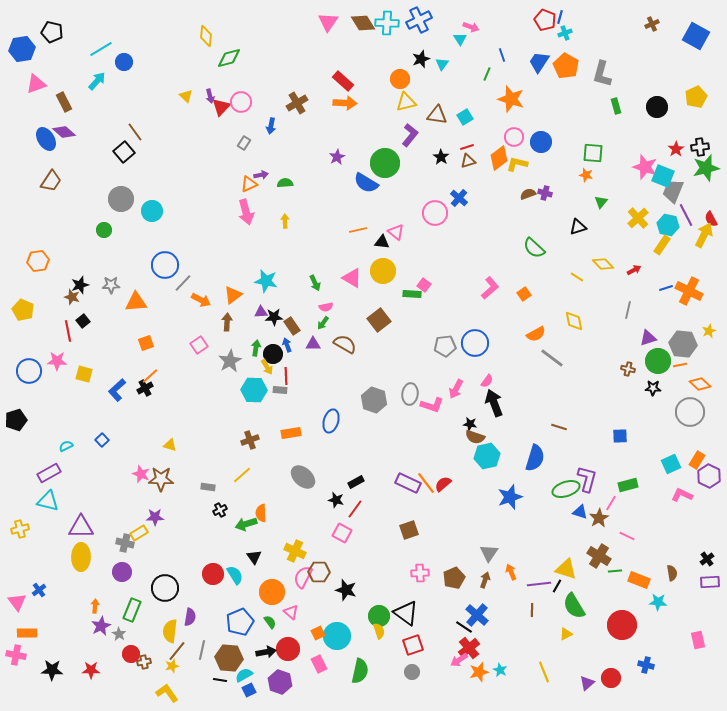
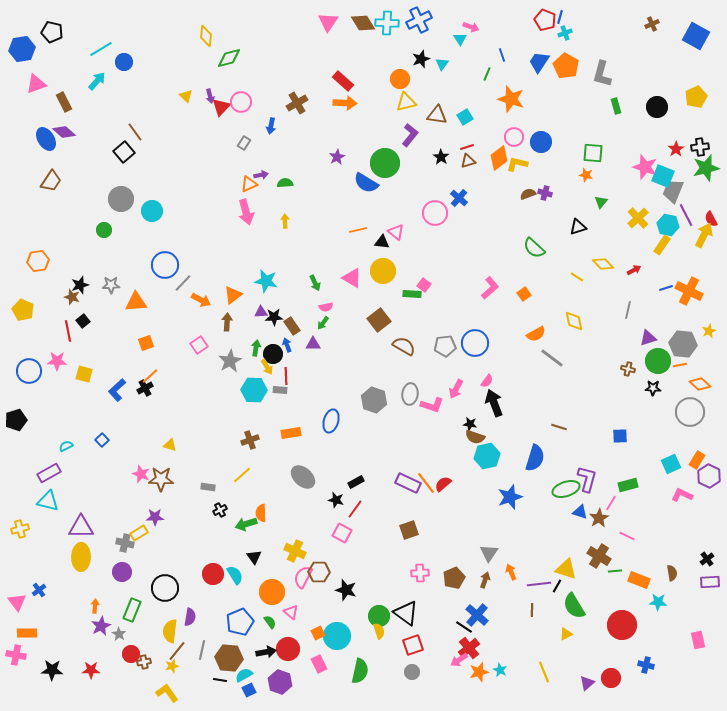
brown semicircle at (345, 344): moved 59 px right, 2 px down
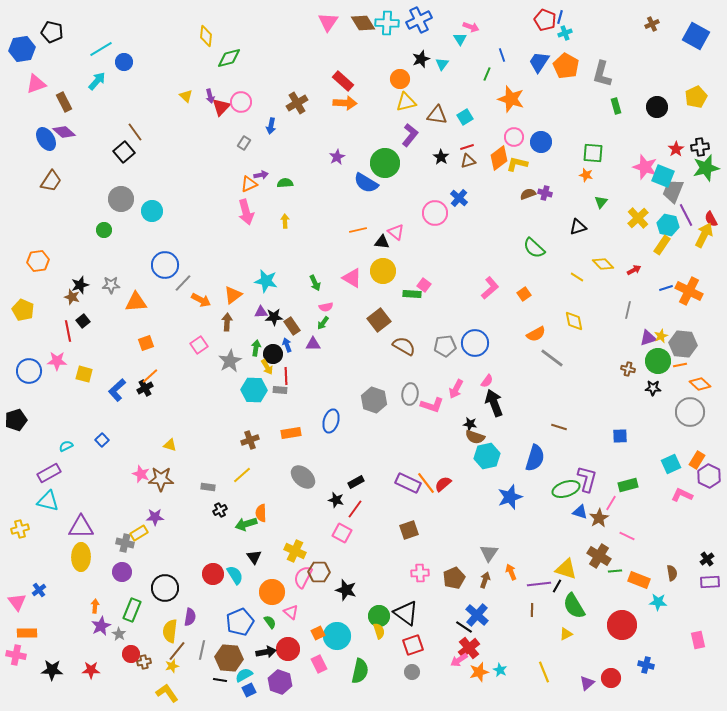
yellow star at (709, 331): moved 48 px left, 5 px down
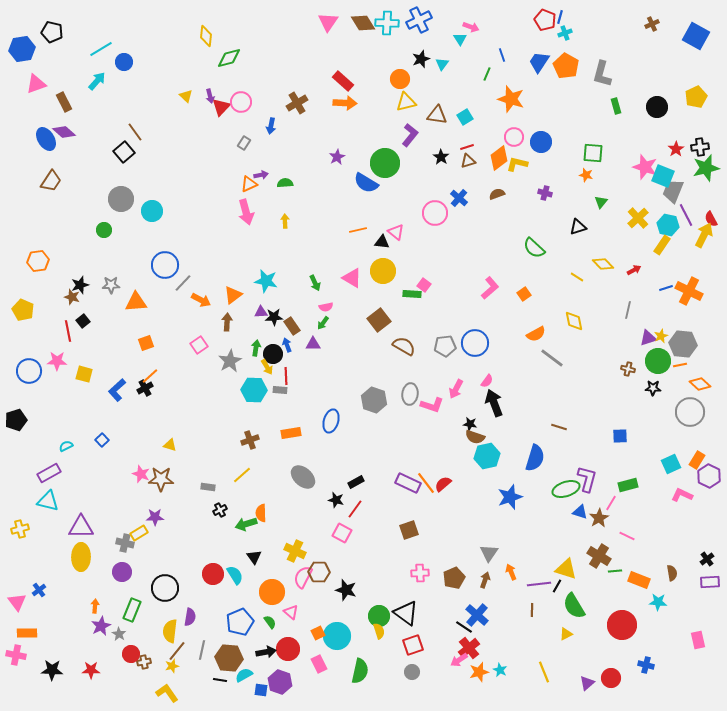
brown semicircle at (528, 194): moved 31 px left
blue square at (249, 690): moved 12 px right; rotated 32 degrees clockwise
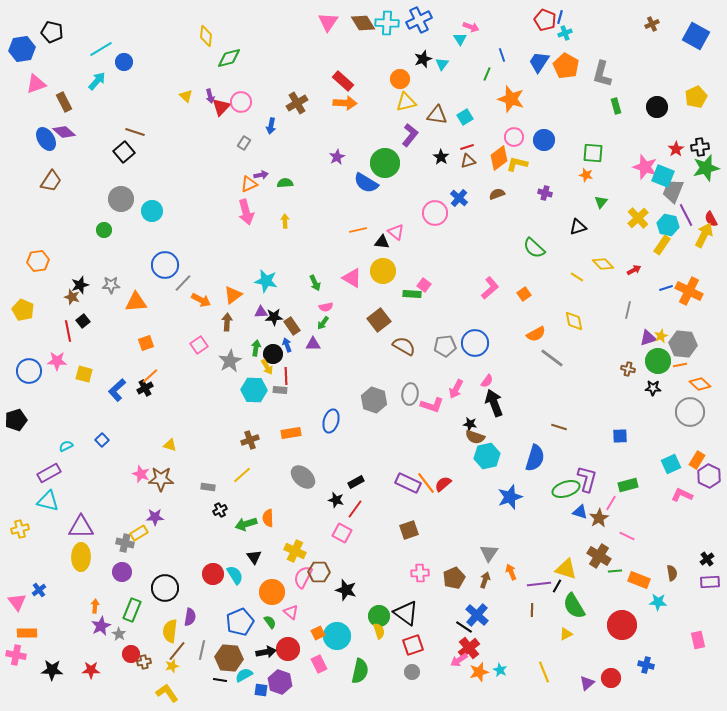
black star at (421, 59): moved 2 px right
brown line at (135, 132): rotated 36 degrees counterclockwise
blue circle at (541, 142): moved 3 px right, 2 px up
orange semicircle at (261, 513): moved 7 px right, 5 px down
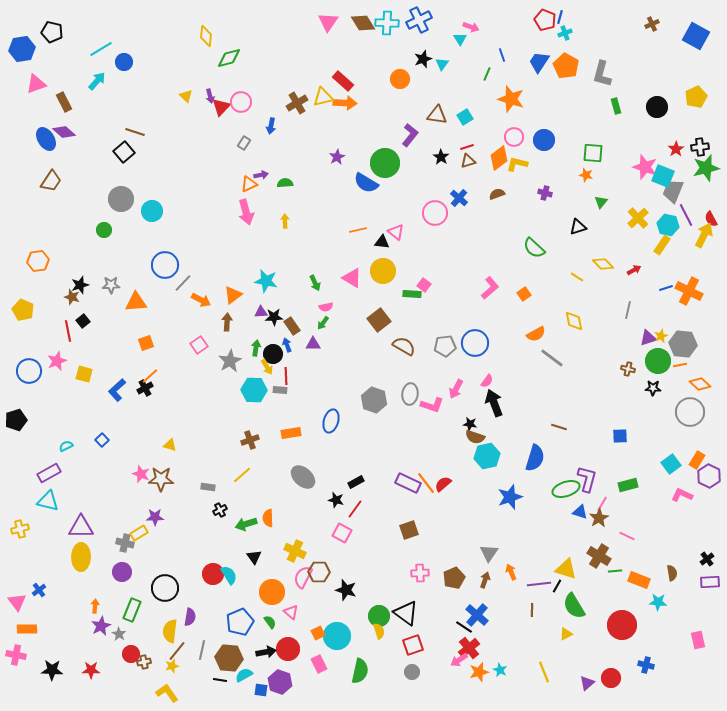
yellow triangle at (406, 102): moved 83 px left, 5 px up
pink star at (57, 361): rotated 24 degrees counterclockwise
cyan square at (671, 464): rotated 12 degrees counterclockwise
pink line at (611, 503): moved 9 px left, 1 px down
cyan semicircle at (235, 575): moved 6 px left
orange rectangle at (27, 633): moved 4 px up
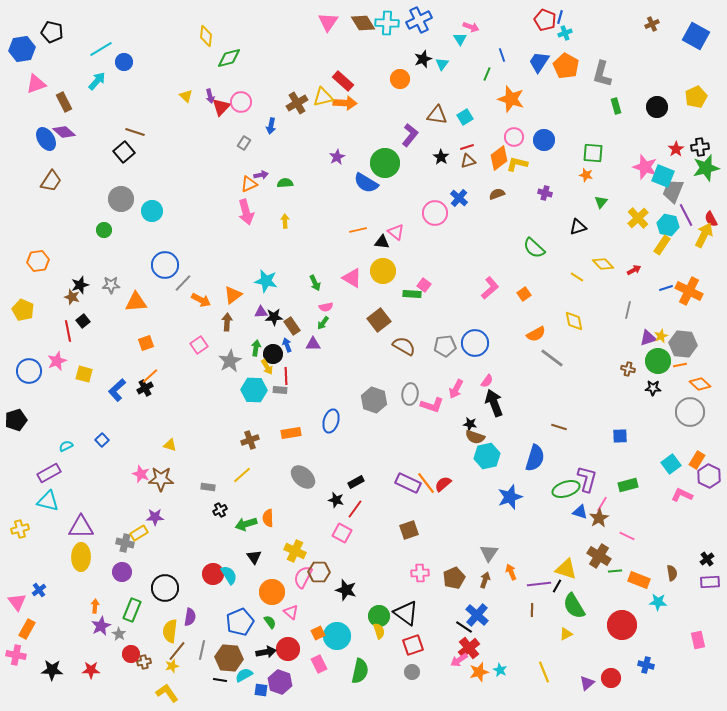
orange rectangle at (27, 629): rotated 60 degrees counterclockwise
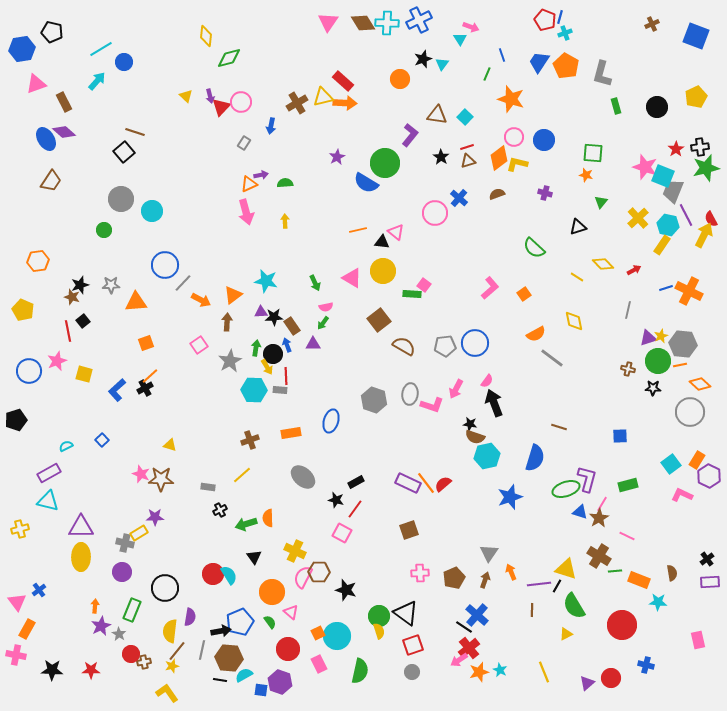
blue square at (696, 36): rotated 8 degrees counterclockwise
cyan square at (465, 117): rotated 14 degrees counterclockwise
black arrow at (266, 652): moved 45 px left, 21 px up
